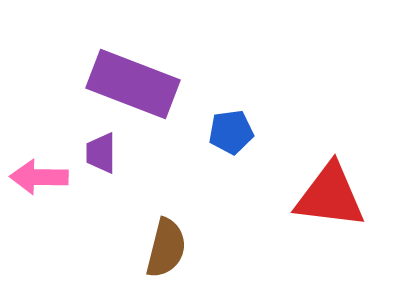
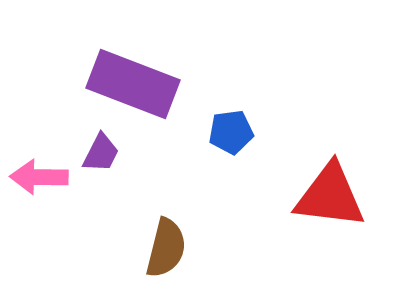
purple trapezoid: rotated 153 degrees counterclockwise
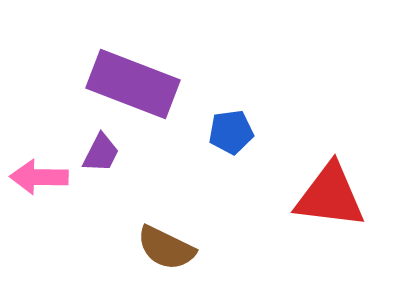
brown semicircle: rotated 102 degrees clockwise
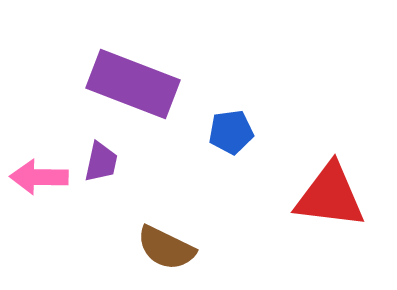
purple trapezoid: moved 9 px down; rotated 15 degrees counterclockwise
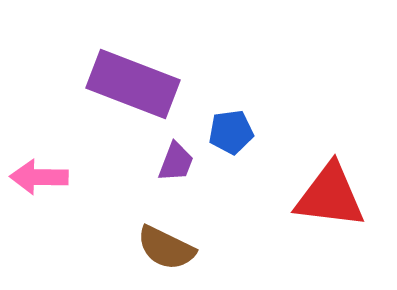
purple trapezoid: moved 75 px right; rotated 9 degrees clockwise
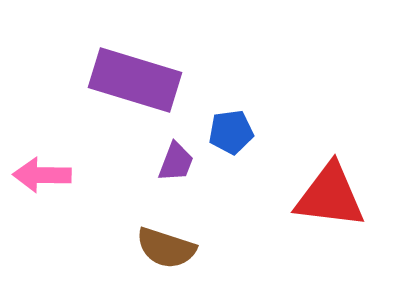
purple rectangle: moved 2 px right, 4 px up; rotated 4 degrees counterclockwise
pink arrow: moved 3 px right, 2 px up
brown semicircle: rotated 8 degrees counterclockwise
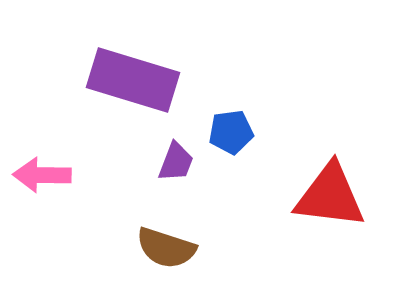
purple rectangle: moved 2 px left
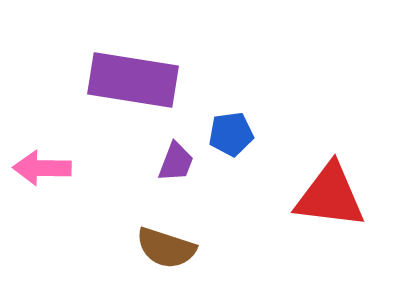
purple rectangle: rotated 8 degrees counterclockwise
blue pentagon: moved 2 px down
pink arrow: moved 7 px up
